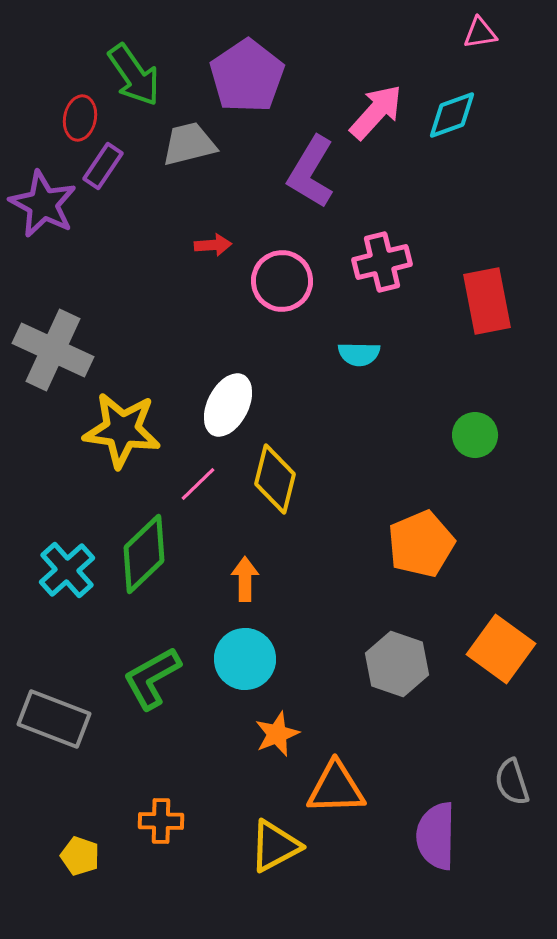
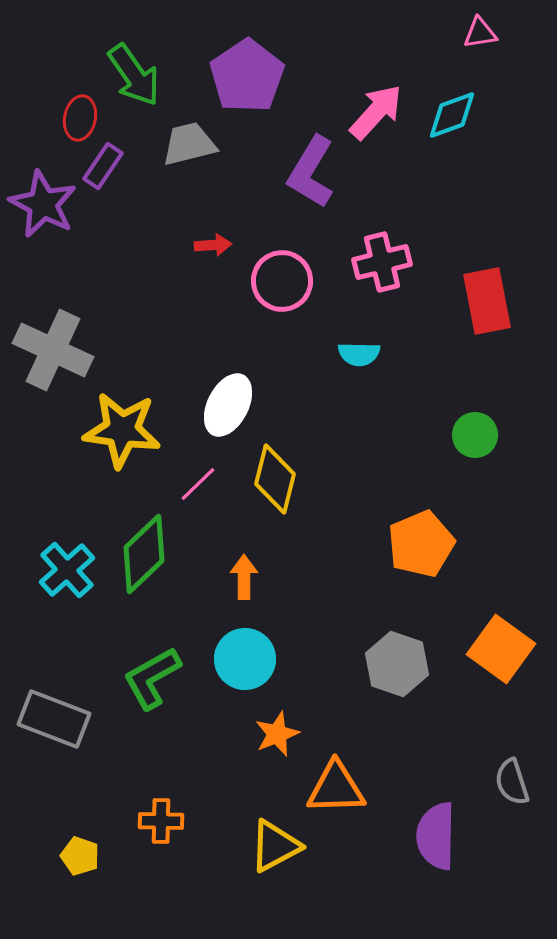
orange arrow: moved 1 px left, 2 px up
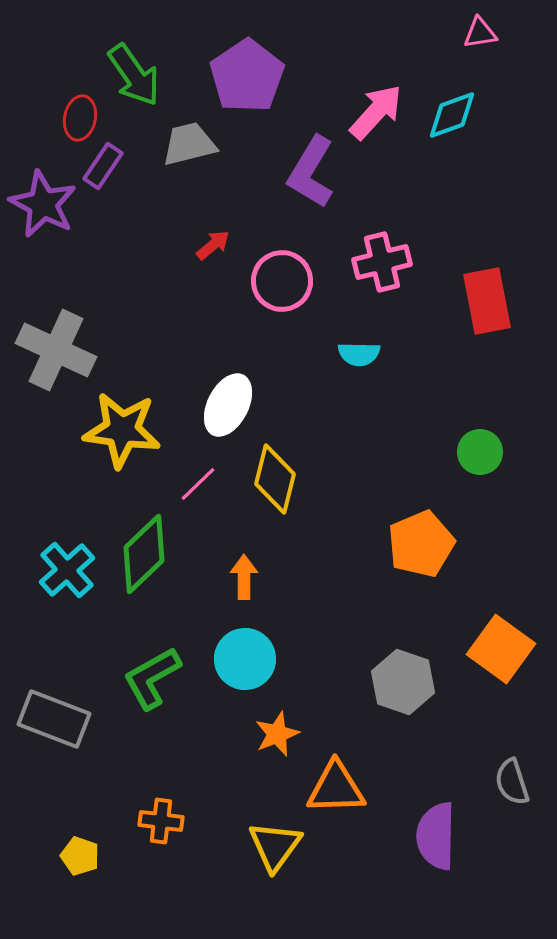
red arrow: rotated 36 degrees counterclockwise
gray cross: moved 3 px right
green circle: moved 5 px right, 17 px down
gray hexagon: moved 6 px right, 18 px down
orange cross: rotated 6 degrees clockwise
yellow triangle: rotated 26 degrees counterclockwise
